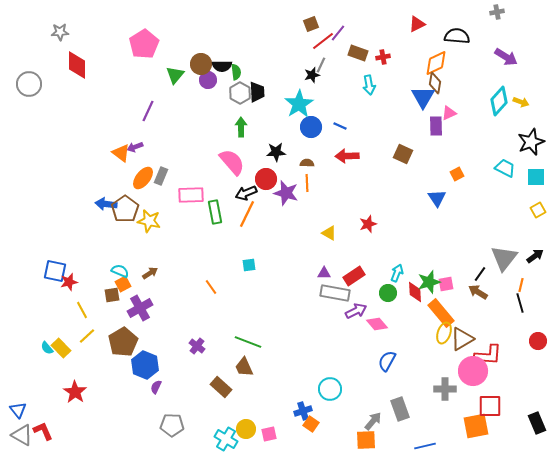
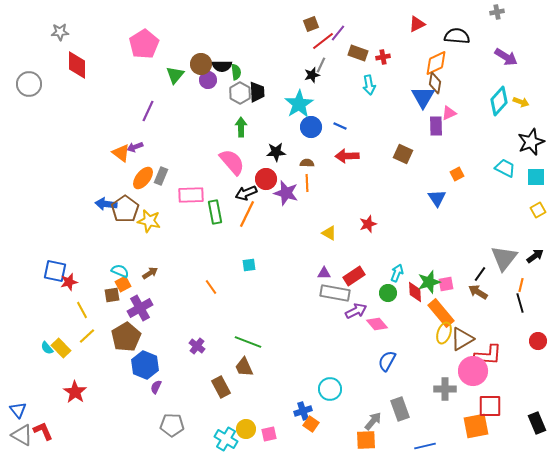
brown pentagon at (123, 342): moved 3 px right, 5 px up
brown rectangle at (221, 387): rotated 20 degrees clockwise
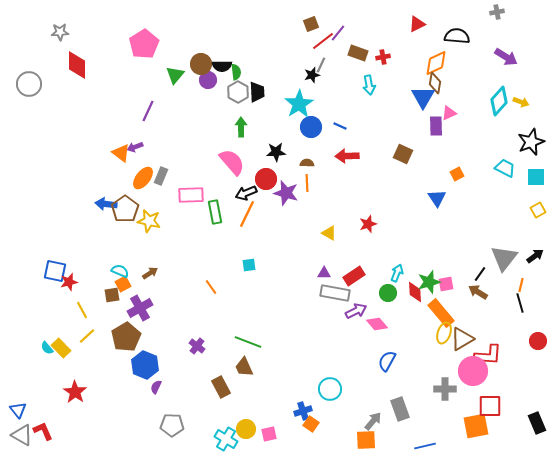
gray hexagon at (240, 93): moved 2 px left, 1 px up
